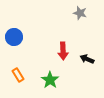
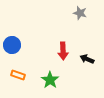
blue circle: moved 2 px left, 8 px down
orange rectangle: rotated 40 degrees counterclockwise
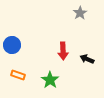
gray star: rotated 24 degrees clockwise
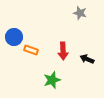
gray star: rotated 24 degrees counterclockwise
blue circle: moved 2 px right, 8 px up
orange rectangle: moved 13 px right, 25 px up
green star: moved 2 px right; rotated 18 degrees clockwise
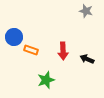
gray star: moved 6 px right, 2 px up
green star: moved 6 px left
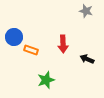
red arrow: moved 7 px up
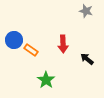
blue circle: moved 3 px down
orange rectangle: rotated 16 degrees clockwise
black arrow: rotated 16 degrees clockwise
green star: rotated 18 degrees counterclockwise
